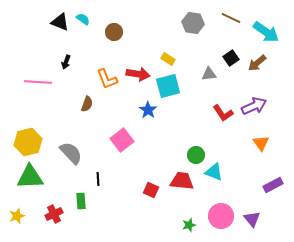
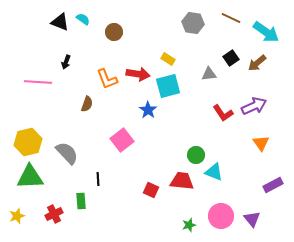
gray semicircle: moved 4 px left
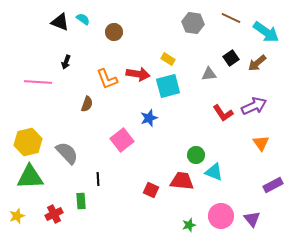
blue star: moved 1 px right, 8 px down; rotated 18 degrees clockwise
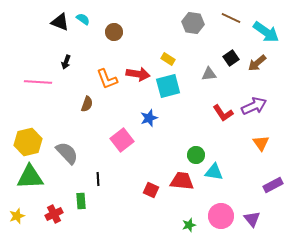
cyan triangle: rotated 12 degrees counterclockwise
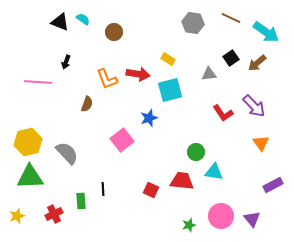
cyan square: moved 2 px right, 4 px down
purple arrow: rotated 70 degrees clockwise
green circle: moved 3 px up
black line: moved 5 px right, 10 px down
